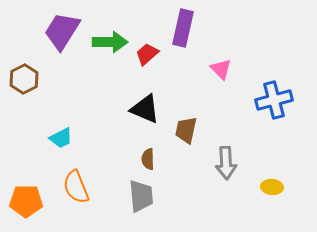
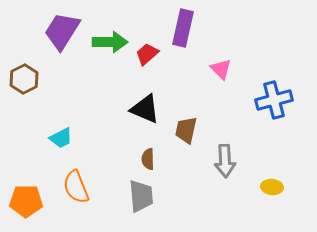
gray arrow: moved 1 px left, 2 px up
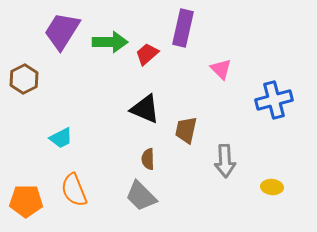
orange semicircle: moved 2 px left, 3 px down
gray trapezoid: rotated 140 degrees clockwise
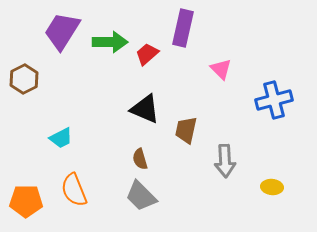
brown semicircle: moved 8 px left; rotated 15 degrees counterclockwise
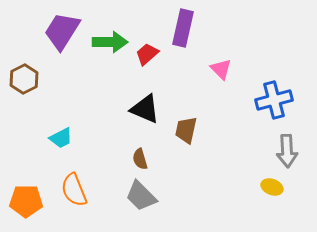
gray arrow: moved 62 px right, 10 px up
yellow ellipse: rotated 15 degrees clockwise
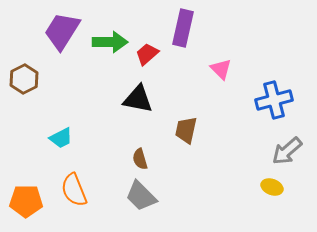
black triangle: moved 7 px left, 10 px up; rotated 12 degrees counterclockwise
gray arrow: rotated 52 degrees clockwise
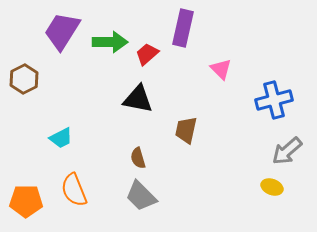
brown semicircle: moved 2 px left, 1 px up
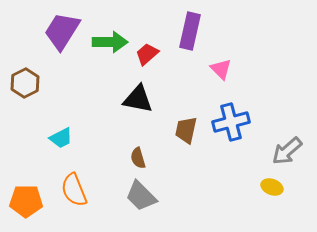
purple rectangle: moved 7 px right, 3 px down
brown hexagon: moved 1 px right, 4 px down
blue cross: moved 43 px left, 22 px down
